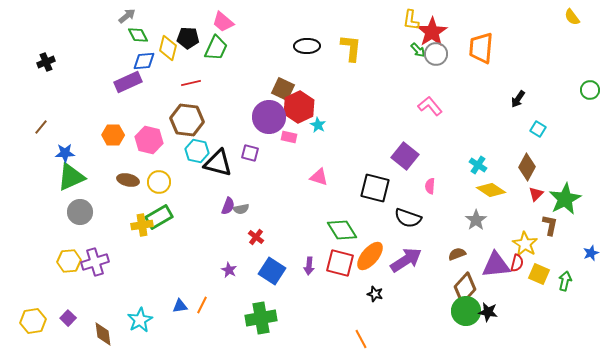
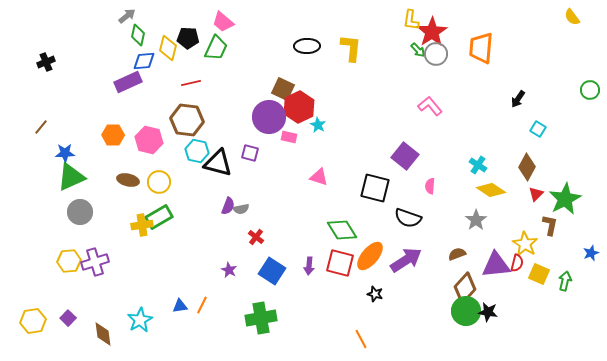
green diamond at (138, 35): rotated 40 degrees clockwise
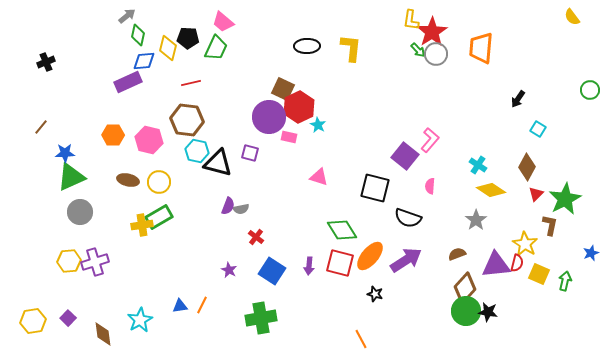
pink L-shape at (430, 106): moved 34 px down; rotated 80 degrees clockwise
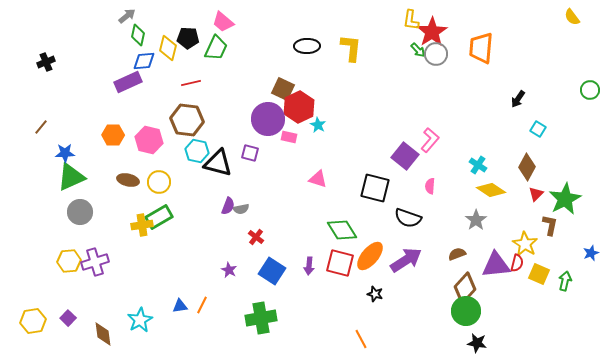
purple circle at (269, 117): moved 1 px left, 2 px down
pink triangle at (319, 177): moved 1 px left, 2 px down
black star at (488, 312): moved 11 px left, 31 px down
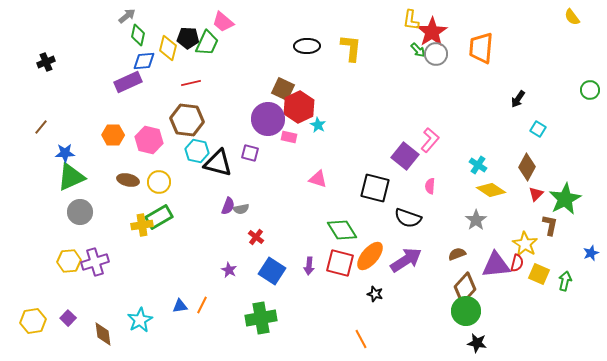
green trapezoid at (216, 48): moved 9 px left, 5 px up
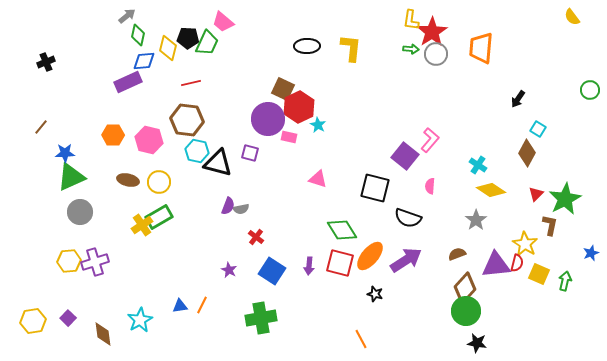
green arrow at (418, 50): moved 7 px left, 1 px up; rotated 42 degrees counterclockwise
brown diamond at (527, 167): moved 14 px up
yellow cross at (142, 225): rotated 25 degrees counterclockwise
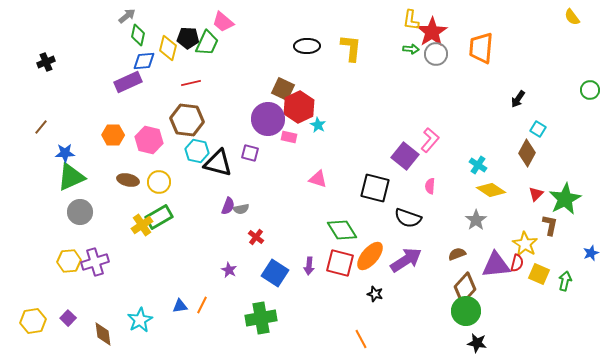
blue square at (272, 271): moved 3 px right, 2 px down
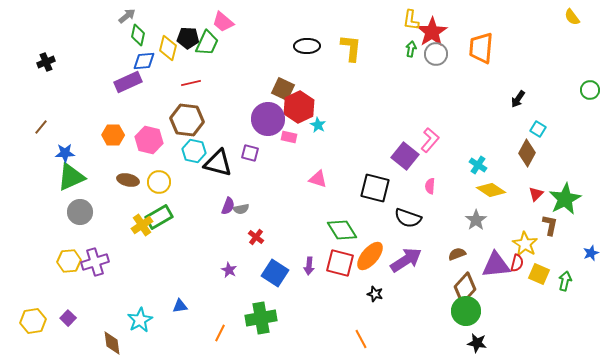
green arrow at (411, 49): rotated 84 degrees counterclockwise
cyan hexagon at (197, 151): moved 3 px left
orange line at (202, 305): moved 18 px right, 28 px down
brown diamond at (103, 334): moved 9 px right, 9 px down
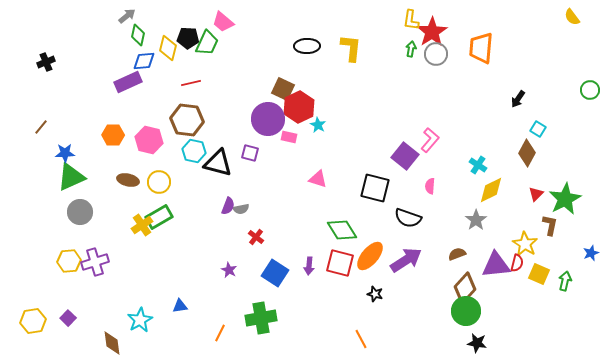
yellow diamond at (491, 190): rotated 60 degrees counterclockwise
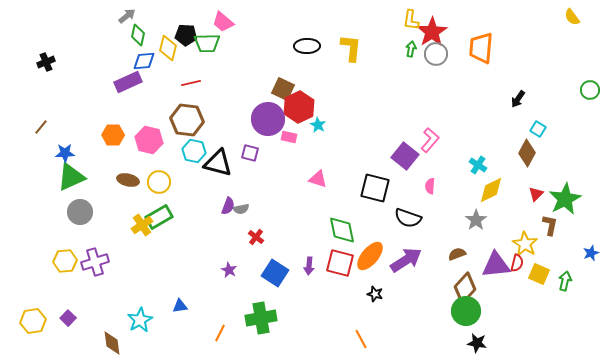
black pentagon at (188, 38): moved 2 px left, 3 px up
green trapezoid at (207, 43): rotated 64 degrees clockwise
green diamond at (342, 230): rotated 20 degrees clockwise
yellow hexagon at (69, 261): moved 4 px left
